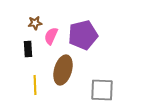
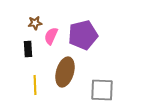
brown ellipse: moved 2 px right, 2 px down
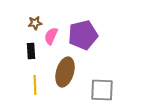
black rectangle: moved 3 px right, 2 px down
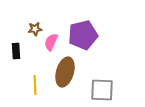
brown star: moved 6 px down
pink semicircle: moved 6 px down
black rectangle: moved 15 px left
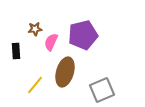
yellow line: rotated 42 degrees clockwise
gray square: rotated 25 degrees counterclockwise
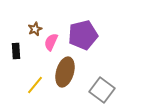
brown star: rotated 16 degrees counterclockwise
gray square: rotated 30 degrees counterclockwise
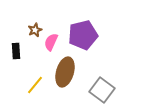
brown star: moved 1 px down
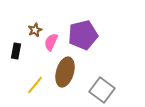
black rectangle: rotated 14 degrees clockwise
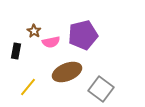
brown star: moved 1 px left, 1 px down; rotated 16 degrees counterclockwise
pink semicircle: rotated 126 degrees counterclockwise
brown ellipse: moved 2 px right; rotated 52 degrees clockwise
yellow line: moved 7 px left, 2 px down
gray square: moved 1 px left, 1 px up
